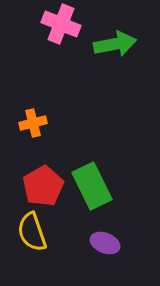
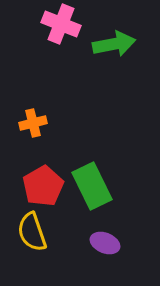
green arrow: moved 1 px left
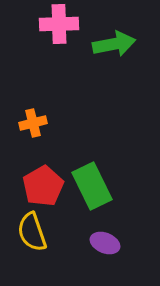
pink cross: moved 2 px left; rotated 24 degrees counterclockwise
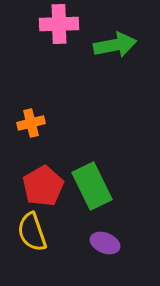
green arrow: moved 1 px right, 1 px down
orange cross: moved 2 px left
